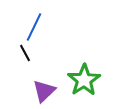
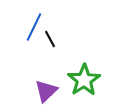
black line: moved 25 px right, 14 px up
purple triangle: moved 2 px right
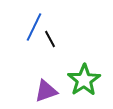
purple triangle: rotated 25 degrees clockwise
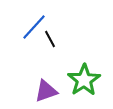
blue line: rotated 16 degrees clockwise
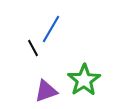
blue line: moved 17 px right, 2 px down; rotated 12 degrees counterclockwise
black line: moved 17 px left, 9 px down
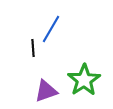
black line: rotated 24 degrees clockwise
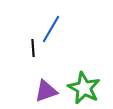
green star: moved 8 px down; rotated 12 degrees counterclockwise
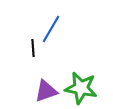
green star: moved 3 px left; rotated 16 degrees counterclockwise
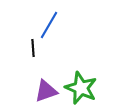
blue line: moved 2 px left, 4 px up
green star: rotated 12 degrees clockwise
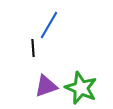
purple triangle: moved 5 px up
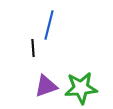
blue line: rotated 16 degrees counterclockwise
green star: rotated 28 degrees counterclockwise
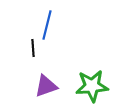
blue line: moved 2 px left
green star: moved 11 px right, 2 px up
